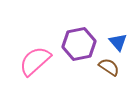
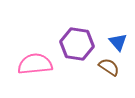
purple hexagon: moved 2 px left; rotated 20 degrees clockwise
pink semicircle: moved 3 px down; rotated 36 degrees clockwise
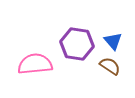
blue triangle: moved 5 px left, 1 px up
brown semicircle: moved 1 px right, 1 px up
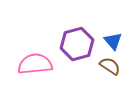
purple hexagon: rotated 24 degrees counterclockwise
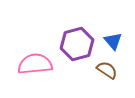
brown semicircle: moved 3 px left, 4 px down
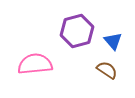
purple hexagon: moved 13 px up
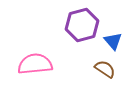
purple hexagon: moved 5 px right, 6 px up
brown semicircle: moved 2 px left, 1 px up
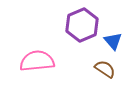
purple hexagon: rotated 8 degrees counterclockwise
pink semicircle: moved 2 px right, 3 px up
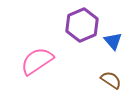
pink semicircle: rotated 28 degrees counterclockwise
brown semicircle: moved 6 px right, 11 px down
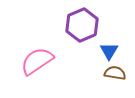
blue triangle: moved 4 px left, 10 px down; rotated 12 degrees clockwise
brown semicircle: moved 4 px right, 7 px up; rotated 25 degrees counterclockwise
